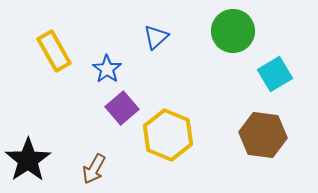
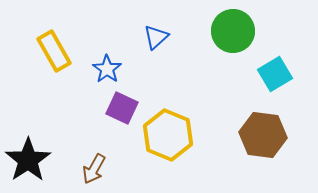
purple square: rotated 24 degrees counterclockwise
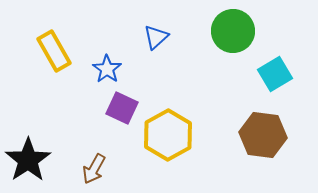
yellow hexagon: rotated 9 degrees clockwise
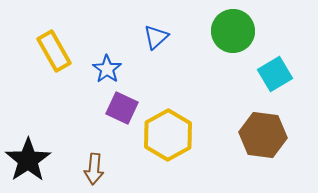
brown arrow: rotated 24 degrees counterclockwise
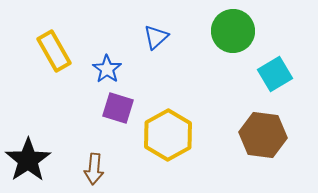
purple square: moved 4 px left; rotated 8 degrees counterclockwise
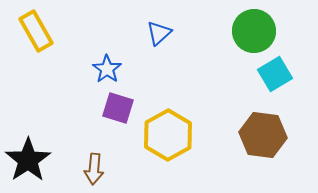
green circle: moved 21 px right
blue triangle: moved 3 px right, 4 px up
yellow rectangle: moved 18 px left, 20 px up
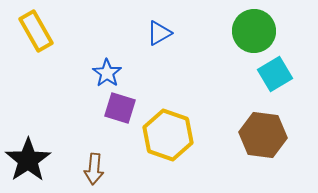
blue triangle: rotated 12 degrees clockwise
blue star: moved 4 px down
purple square: moved 2 px right
yellow hexagon: rotated 12 degrees counterclockwise
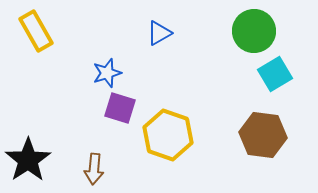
blue star: rotated 20 degrees clockwise
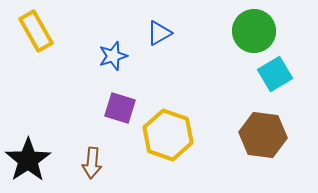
blue star: moved 6 px right, 17 px up
brown arrow: moved 2 px left, 6 px up
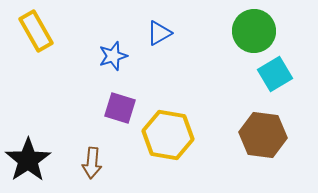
yellow hexagon: rotated 9 degrees counterclockwise
